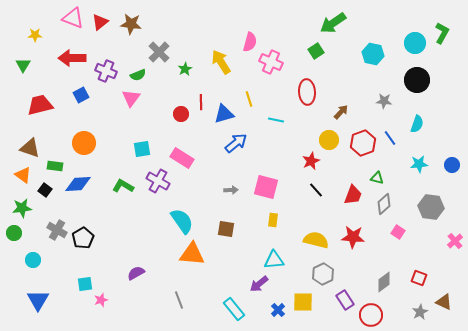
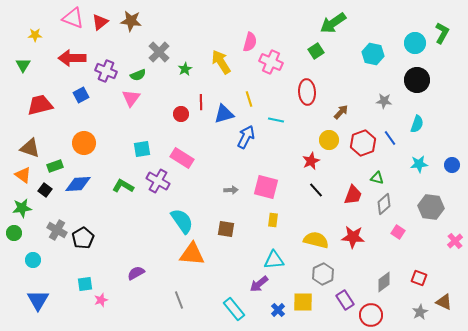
brown star at (131, 24): moved 3 px up
blue arrow at (236, 143): moved 10 px right, 6 px up; rotated 25 degrees counterclockwise
green rectangle at (55, 166): rotated 28 degrees counterclockwise
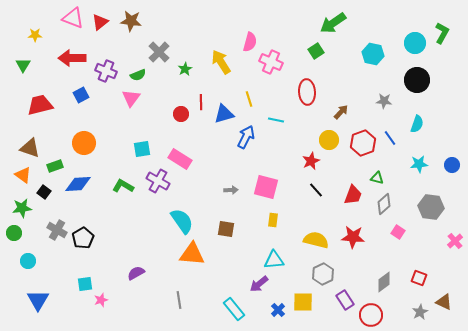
pink rectangle at (182, 158): moved 2 px left, 1 px down
black square at (45, 190): moved 1 px left, 2 px down
cyan circle at (33, 260): moved 5 px left, 1 px down
gray line at (179, 300): rotated 12 degrees clockwise
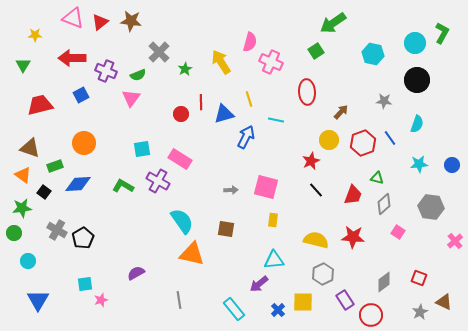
orange triangle at (192, 254): rotated 8 degrees clockwise
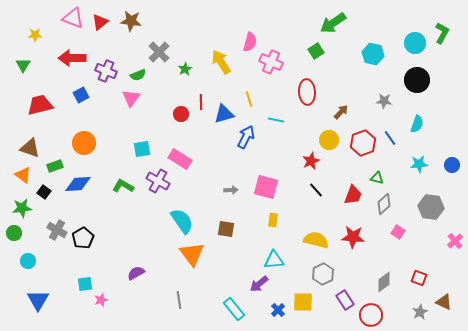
orange triangle at (192, 254): rotated 40 degrees clockwise
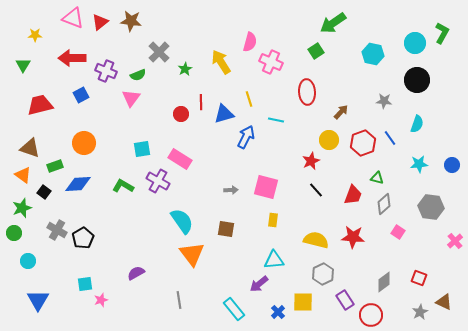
green star at (22, 208): rotated 12 degrees counterclockwise
blue cross at (278, 310): moved 2 px down
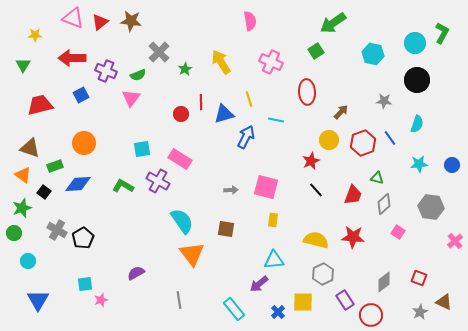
pink semicircle at (250, 42): moved 21 px up; rotated 24 degrees counterclockwise
